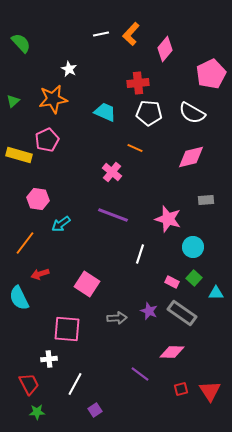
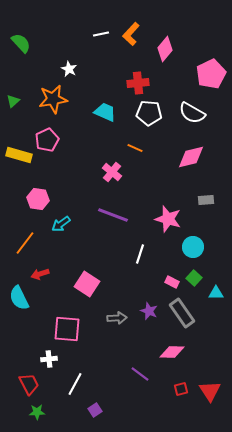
gray rectangle at (182, 313): rotated 20 degrees clockwise
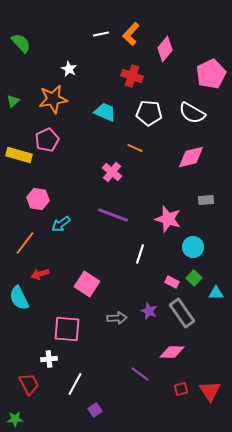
red cross at (138, 83): moved 6 px left, 7 px up; rotated 25 degrees clockwise
green star at (37, 412): moved 22 px left, 7 px down
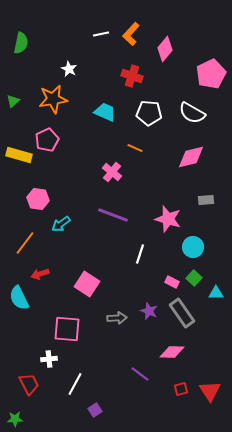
green semicircle at (21, 43): rotated 55 degrees clockwise
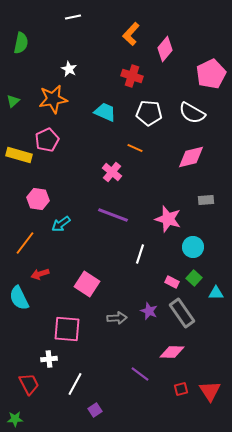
white line at (101, 34): moved 28 px left, 17 px up
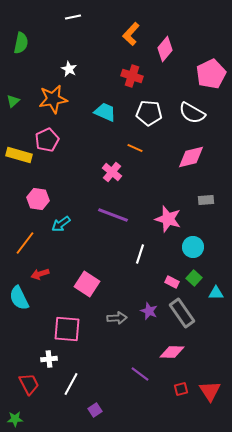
white line at (75, 384): moved 4 px left
